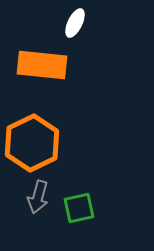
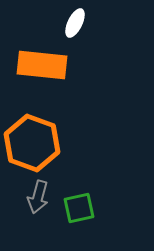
orange hexagon: rotated 14 degrees counterclockwise
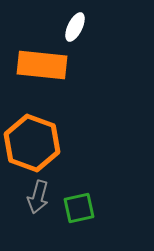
white ellipse: moved 4 px down
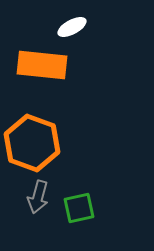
white ellipse: moved 3 px left; rotated 36 degrees clockwise
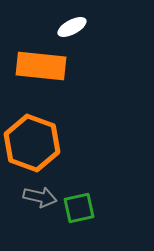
orange rectangle: moved 1 px left, 1 px down
gray arrow: moved 2 px right; rotated 92 degrees counterclockwise
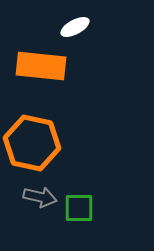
white ellipse: moved 3 px right
orange hexagon: rotated 8 degrees counterclockwise
green square: rotated 12 degrees clockwise
